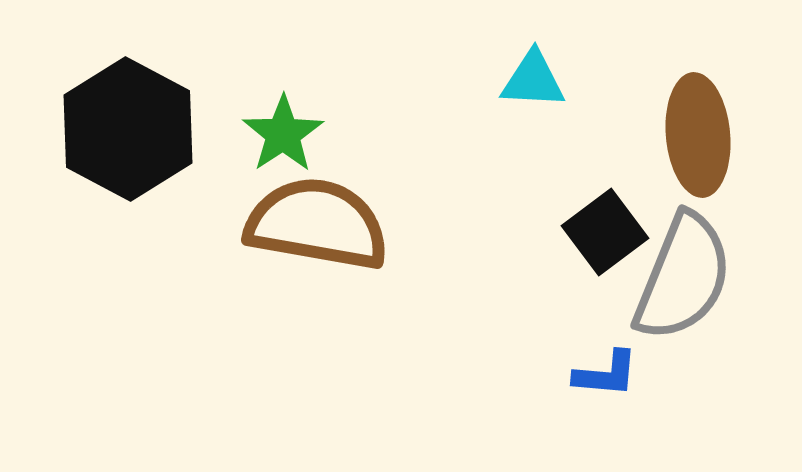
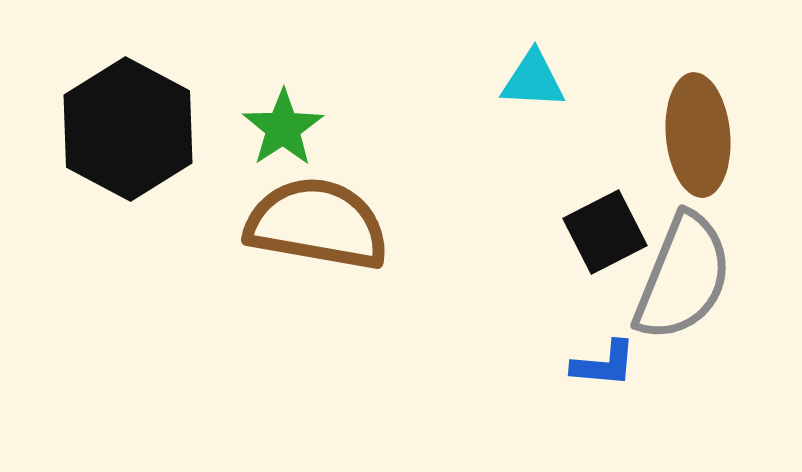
green star: moved 6 px up
black square: rotated 10 degrees clockwise
blue L-shape: moved 2 px left, 10 px up
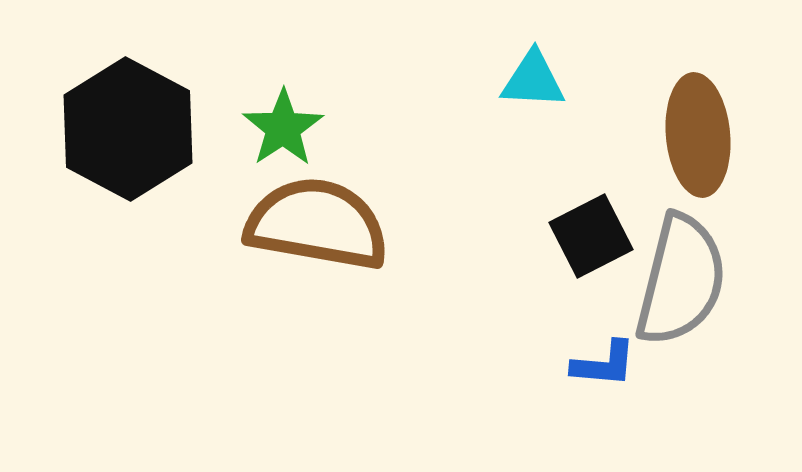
black square: moved 14 px left, 4 px down
gray semicircle: moved 2 px left, 3 px down; rotated 8 degrees counterclockwise
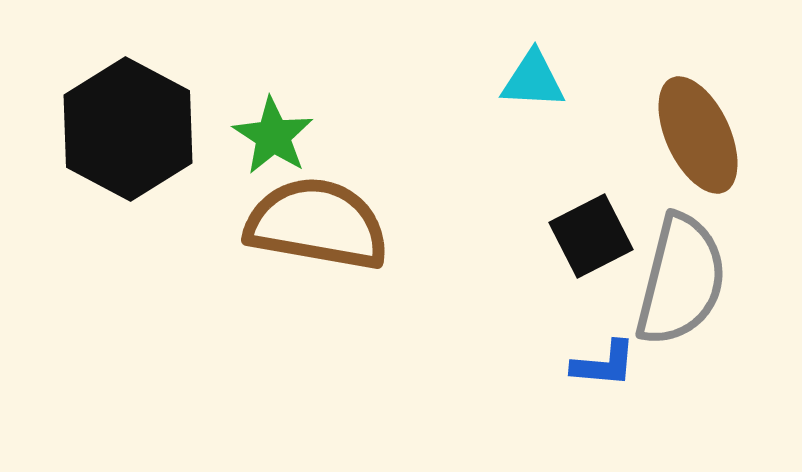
green star: moved 10 px left, 8 px down; rotated 6 degrees counterclockwise
brown ellipse: rotated 20 degrees counterclockwise
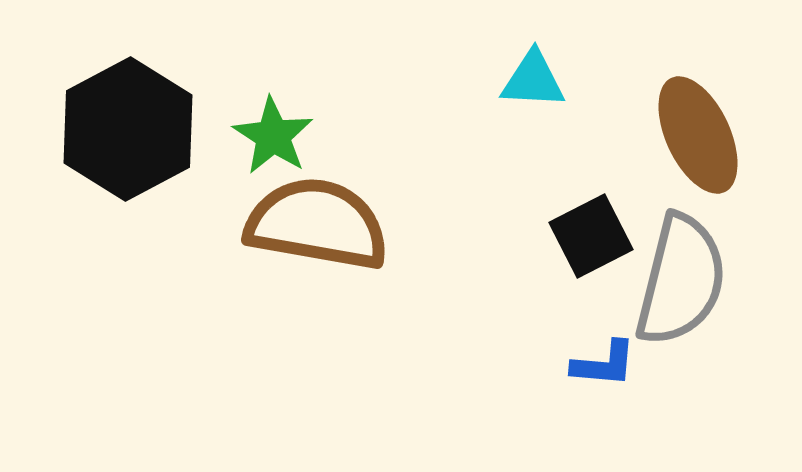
black hexagon: rotated 4 degrees clockwise
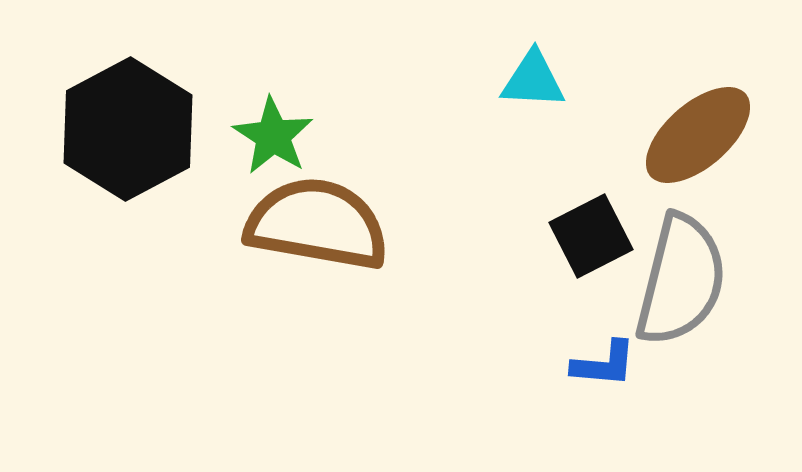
brown ellipse: rotated 74 degrees clockwise
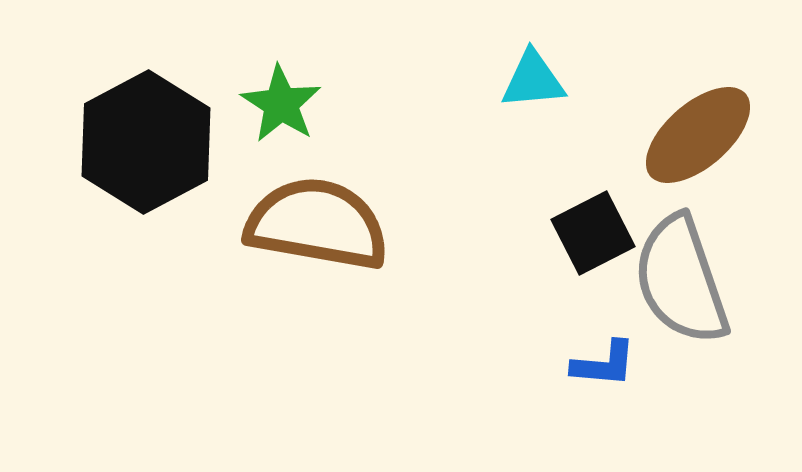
cyan triangle: rotated 8 degrees counterclockwise
black hexagon: moved 18 px right, 13 px down
green star: moved 8 px right, 32 px up
black square: moved 2 px right, 3 px up
gray semicircle: rotated 147 degrees clockwise
